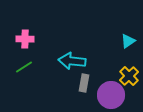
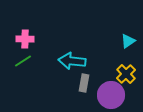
green line: moved 1 px left, 6 px up
yellow cross: moved 3 px left, 2 px up
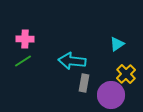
cyan triangle: moved 11 px left, 3 px down
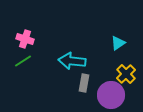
pink cross: rotated 18 degrees clockwise
cyan triangle: moved 1 px right, 1 px up
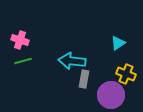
pink cross: moved 5 px left, 1 px down
green line: rotated 18 degrees clockwise
yellow cross: rotated 24 degrees counterclockwise
gray rectangle: moved 4 px up
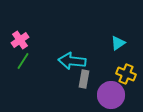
pink cross: rotated 36 degrees clockwise
green line: rotated 42 degrees counterclockwise
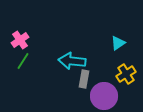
yellow cross: rotated 36 degrees clockwise
purple circle: moved 7 px left, 1 px down
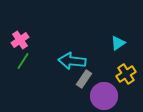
gray rectangle: rotated 24 degrees clockwise
